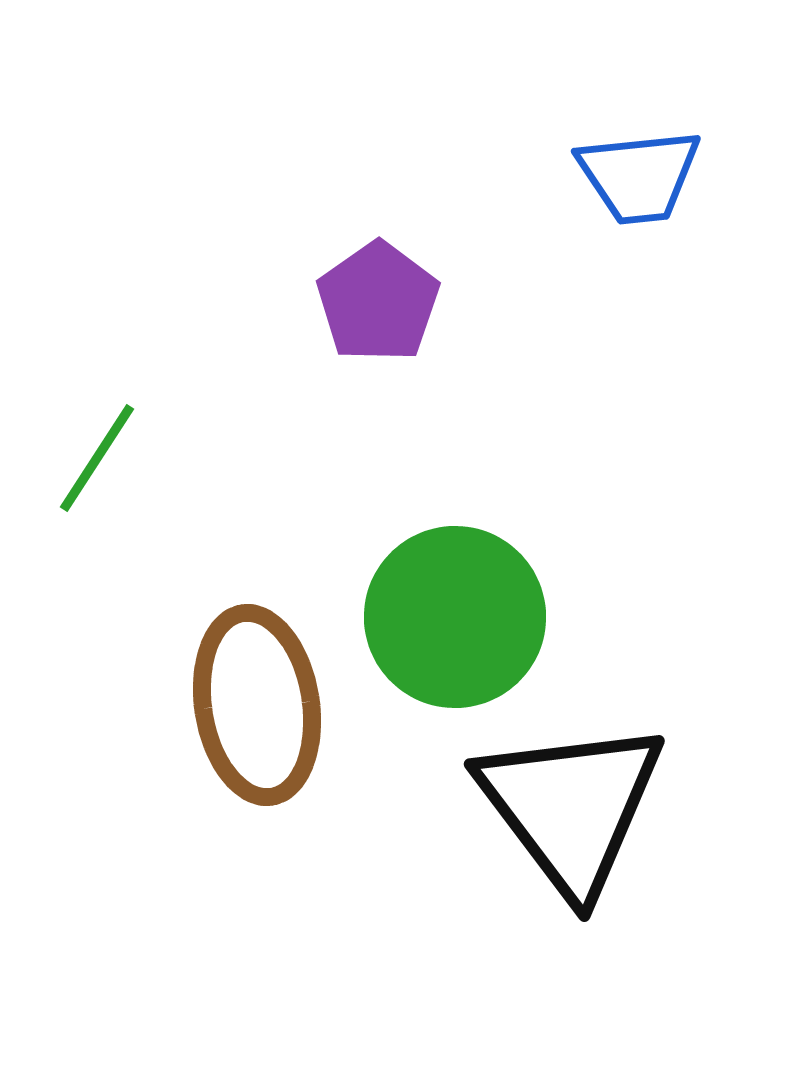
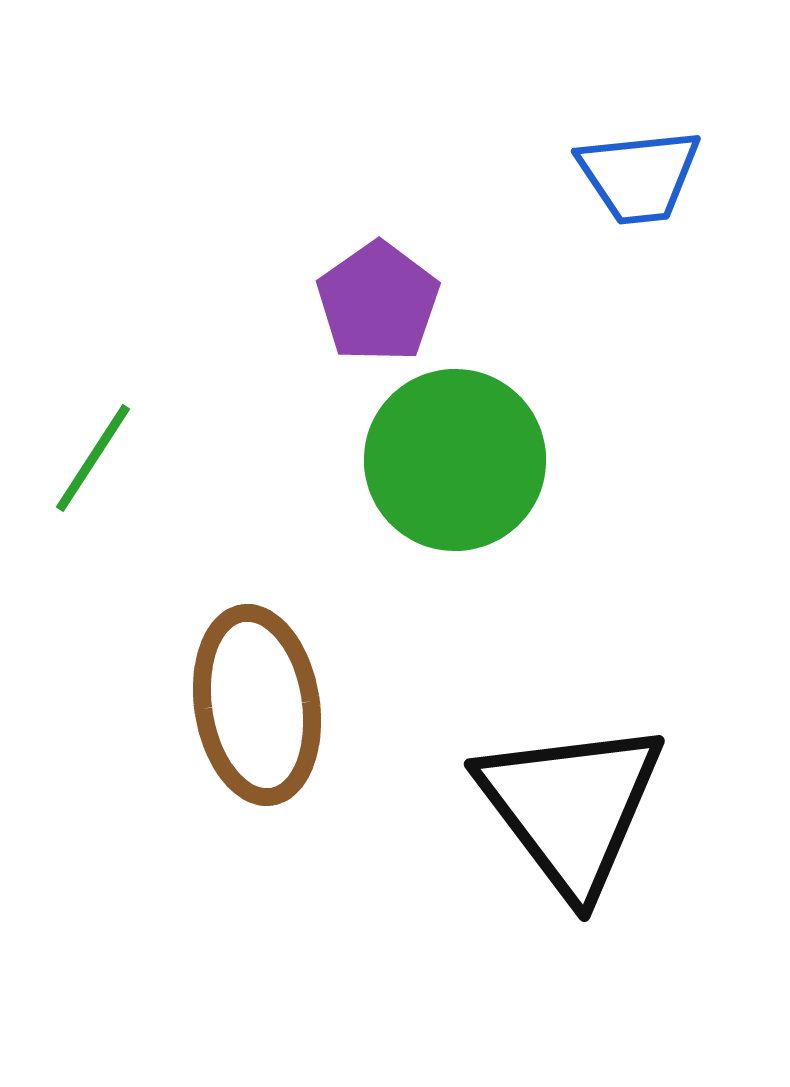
green line: moved 4 px left
green circle: moved 157 px up
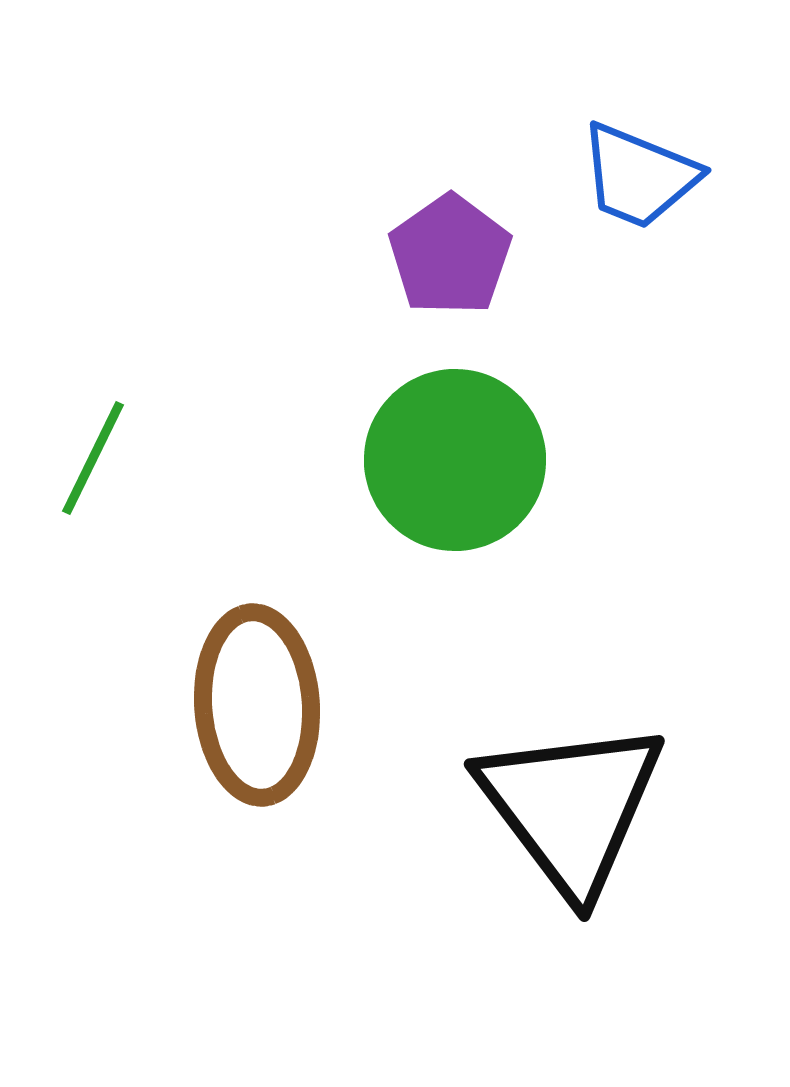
blue trapezoid: rotated 28 degrees clockwise
purple pentagon: moved 72 px right, 47 px up
green line: rotated 7 degrees counterclockwise
brown ellipse: rotated 5 degrees clockwise
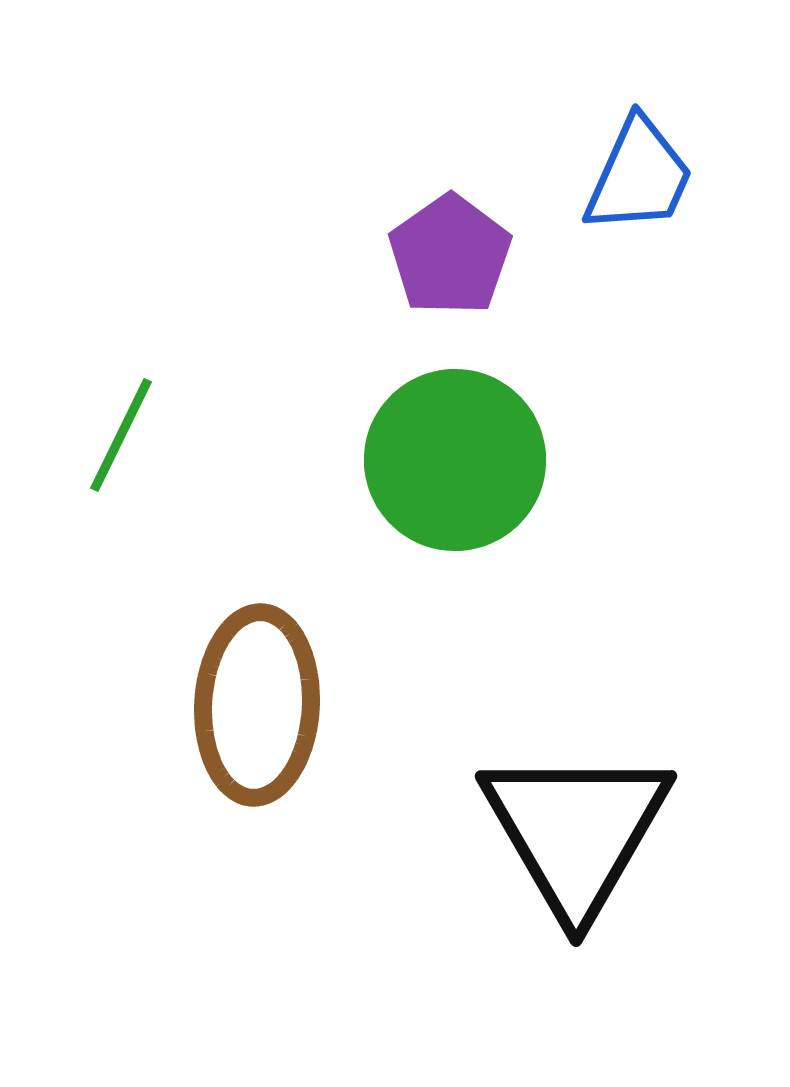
blue trapezoid: rotated 88 degrees counterclockwise
green line: moved 28 px right, 23 px up
brown ellipse: rotated 7 degrees clockwise
black triangle: moved 5 px right, 24 px down; rotated 7 degrees clockwise
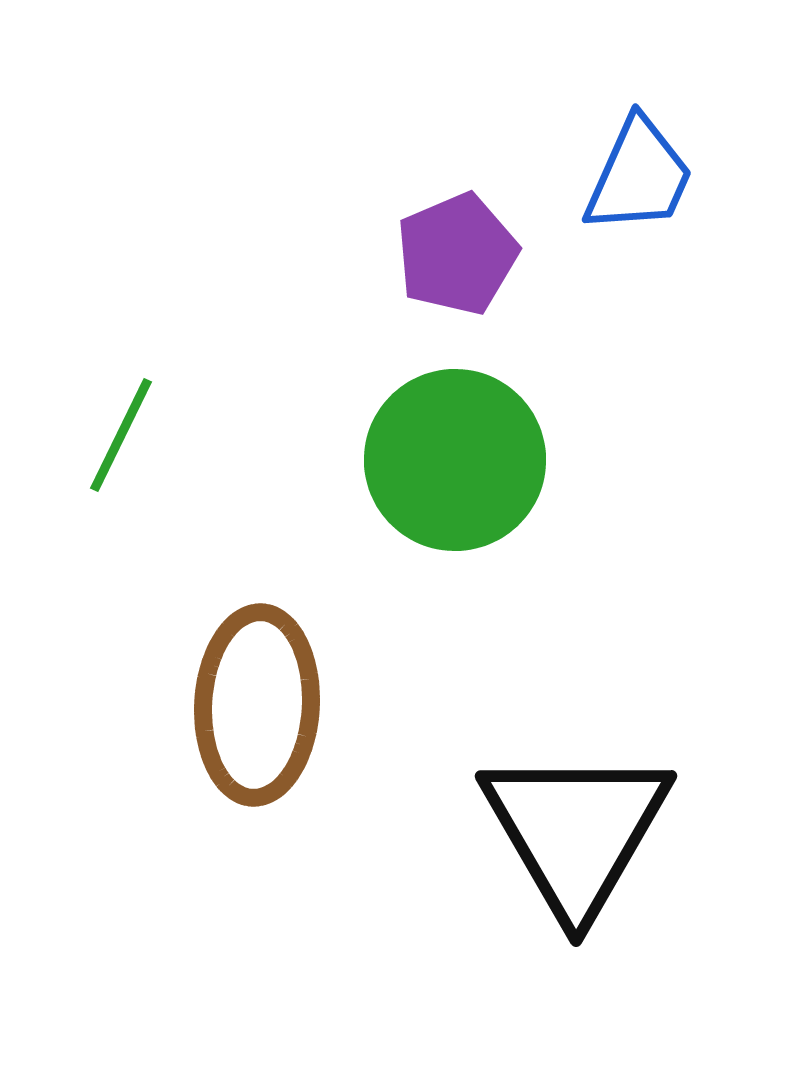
purple pentagon: moved 7 px right, 1 px up; rotated 12 degrees clockwise
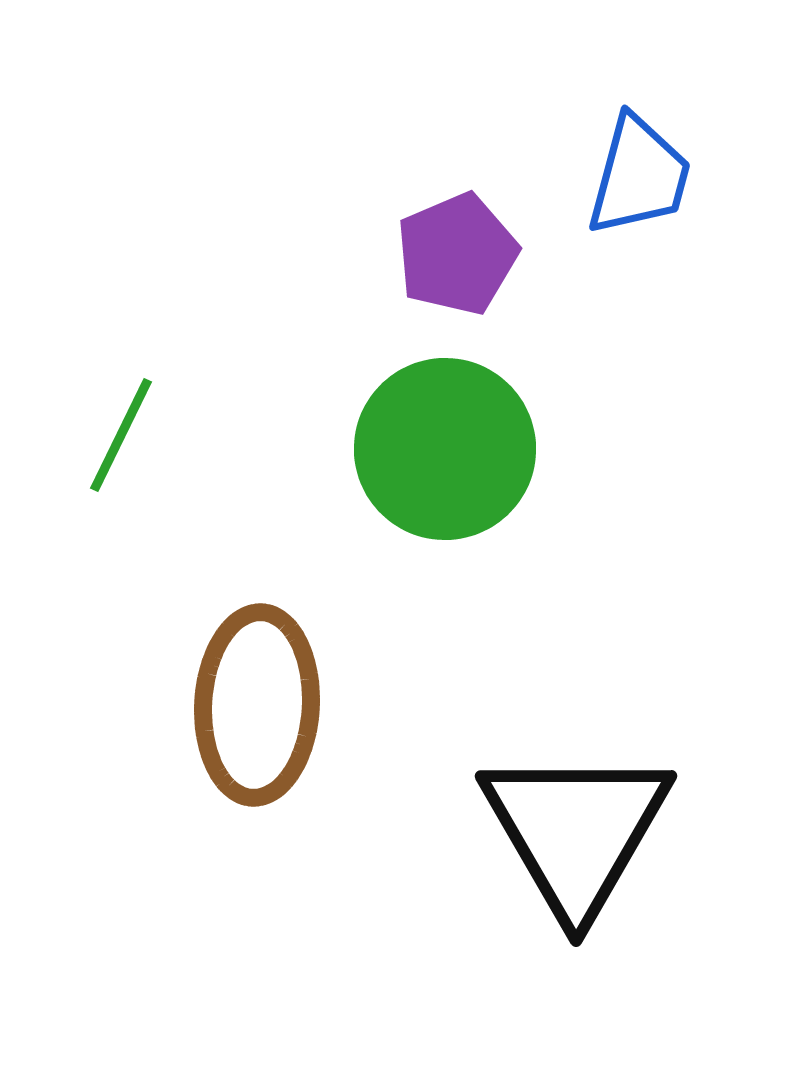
blue trapezoid: rotated 9 degrees counterclockwise
green circle: moved 10 px left, 11 px up
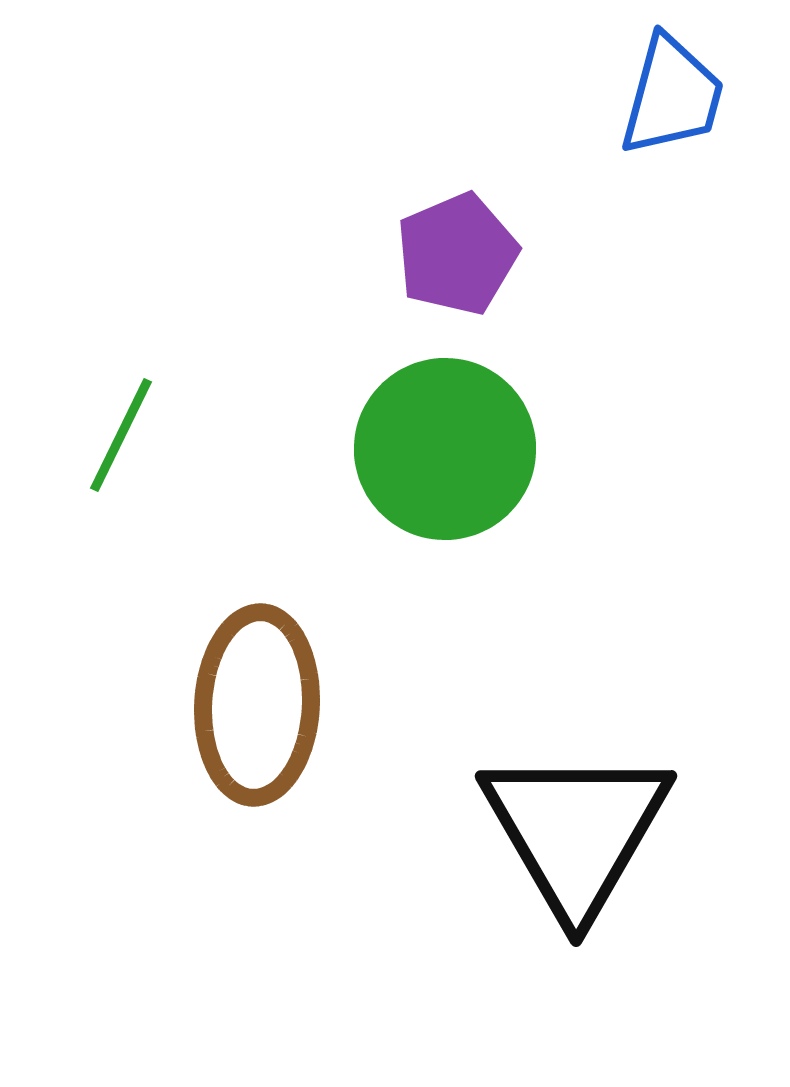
blue trapezoid: moved 33 px right, 80 px up
